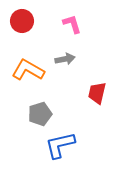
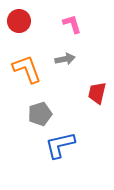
red circle: moved 3 px left
orange L-shape: moved 1 px left, 1 px up; rotated 40 degrees clockwise
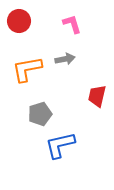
orange L-shape: rotated 80 degrees counterclockwise
red trapezoid: moved 3 px down
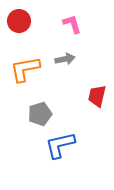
orange L-shape: moved 2 px left
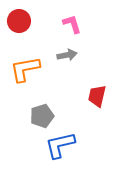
gray arrow: moved 2 px right, 4 px up
gray pentagon: moved 2 px right, 2 px down
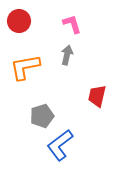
gray arrow: rotated 66 degrees counterclockwise
orange L-shape: moved 2 px up
blue L-shape: rotated 24 degrees counterclockwise
